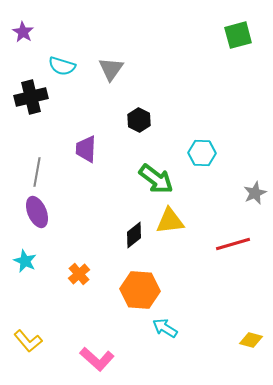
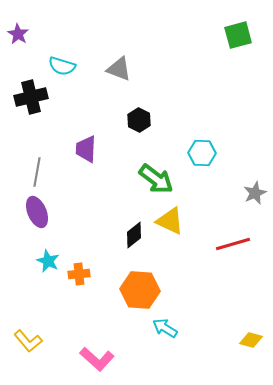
purple star: moved 5 px left, 2 px down
gray triangle: moved 8 px right; rotated 44 degrees counterclockwise
yellow triangle: rotated 32 degrees clockwise
cyan star: moved 23 px right
orange cross: rotated 35 degrees clockwise
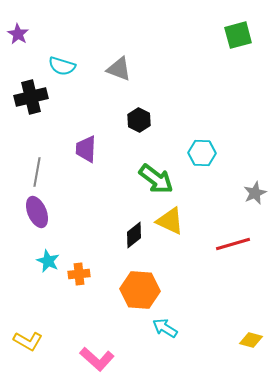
yellow L-shape: rotated 20 degrees counterclockwise
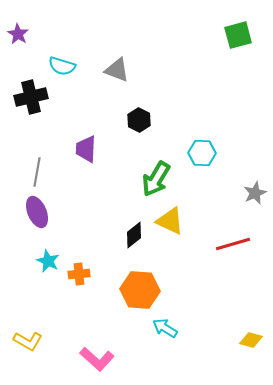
gray triangle: moved 2 px left, 1 px down
green arrow: rotated 84 degrees clockwise
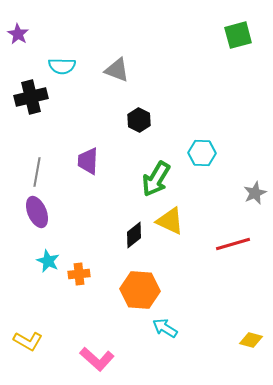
cyan semicircle: rotated 16 degrees counterclockwise
purple trapezoid: moved 2 px right, 12 px down
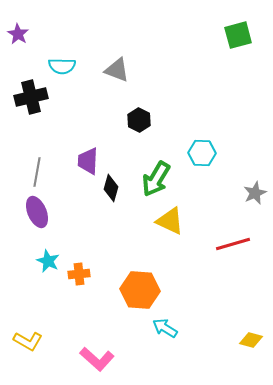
black diamond: moved 23 px left, 47 px up; rotated 36 degrees counterclockwise
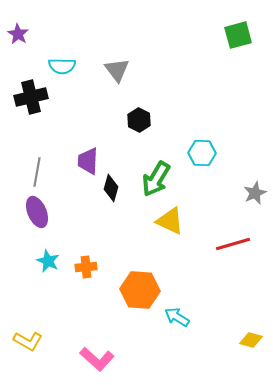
gray triangle: rotated 32 degrees clockwise
orange cross: moved 7 px right, 7 px up
cyan arrow: moved 12 px right, 11 px up
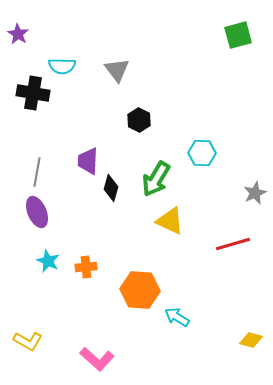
black cross: moved 2 px right, 4 px up; rotated 24 degrees clockwise
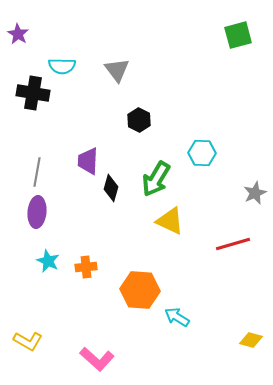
purple ellipse: rotated 28 degrees clockwise
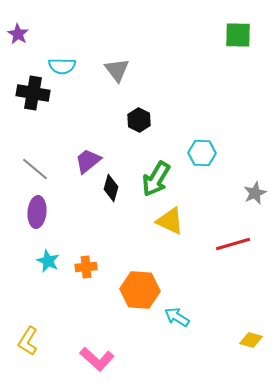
green square: rotated 16 degrees clockwise
purple trapezoid: rotated 48 degrees clockwise
gray line: moved 2 px left, 3 px up; rotated 60 degrees counterclockwise
yellow L-shape: rotated 92 degrees clockwise
